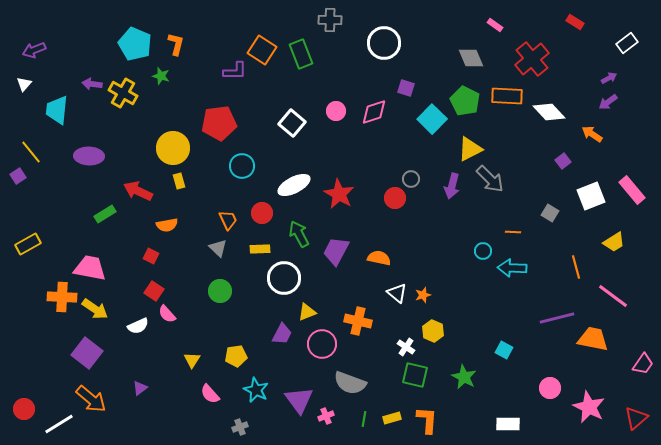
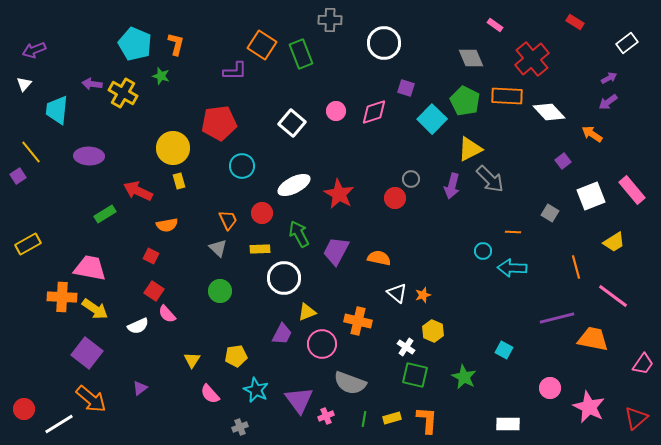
orange square at (262, 50): moved 5 px up
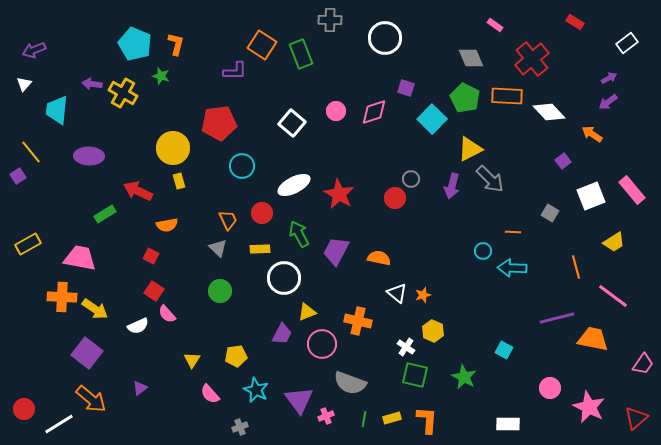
white circle at (384, 43): moved 1 px right, 5 px up
green pentagon at (465, 101): moved 3 px up
pink trapezoid at (90, 268): moved 10 px left, 10 px up
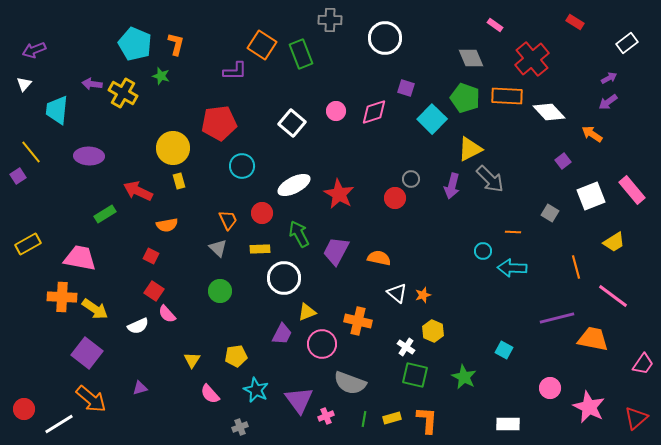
green pentagon at (465, 98): rotated 8 degrees counterclockwise
purple triangle at (140, 388): rotated 21 degrees clockwise
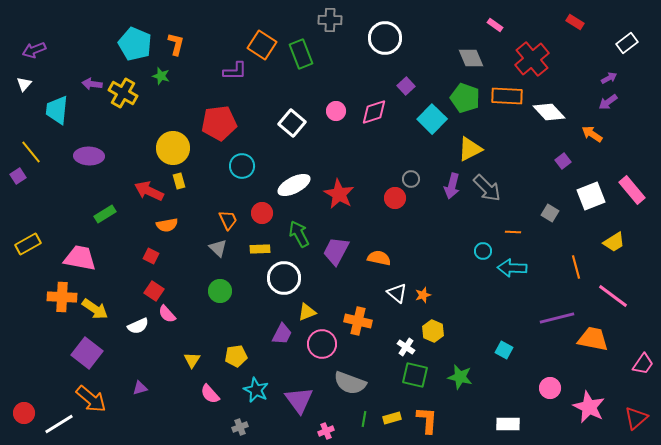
purple square at (406, 88): moved 2 px up; rotated 30 degrees clockwise
gray arrow at (490, 179): moved 3 px left, 9 px down
red arrow at (138, 191): moved 11 px right
green star at (464, 377): moved 4 px left; rotated 15 degrees counterclockwise
red circle at (24, 409): moved 4 px down
pink cross at (326, 416): moved 15 px down
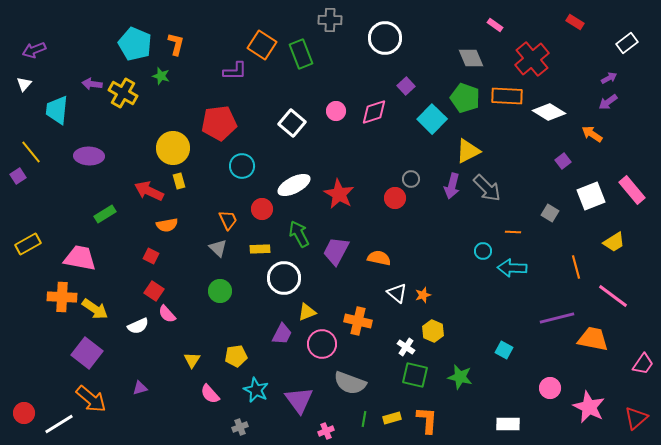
white diamond at (549, 112): rotated 16 degrees counterclockwise
yellow triangle at (470, 149): moved 2 px left, 2 px down
red circle at (262, 213): moved 4 px up
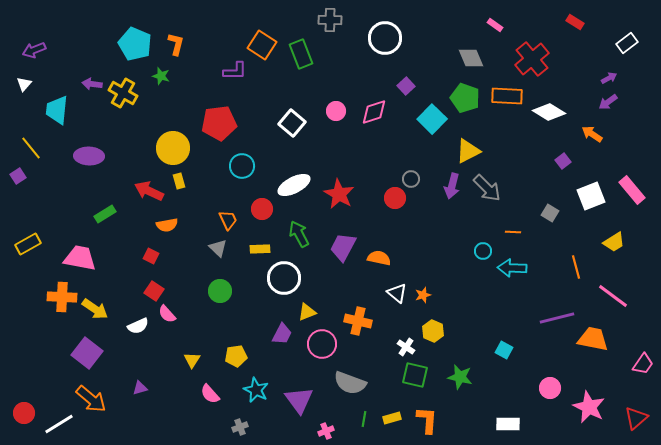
yellow line at (31, 152): moved 4 px up
purple trapezoid at (336, 251): moved 7 px right, 4 px up
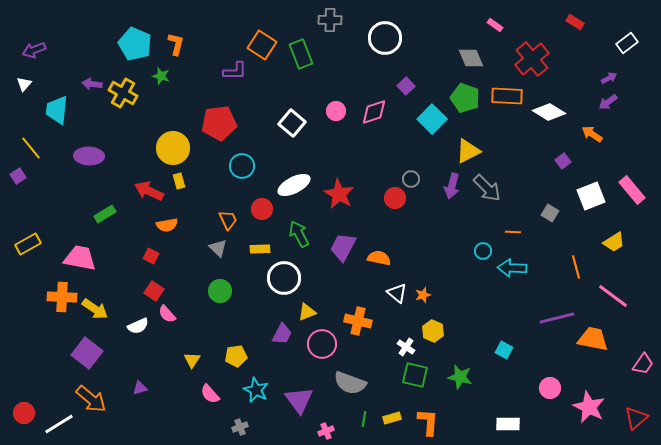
orange L-shape at (427, 420): moved 1 px right, 2 px down
